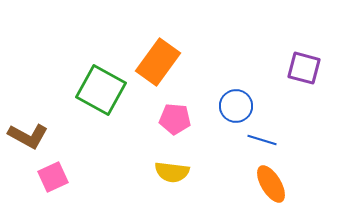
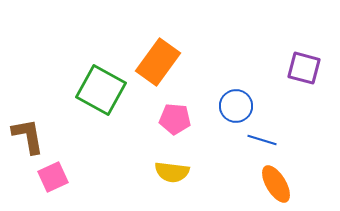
brown L-shape: rotated 129 degrees counterclockwise
orange ellipse: moved 5 px right
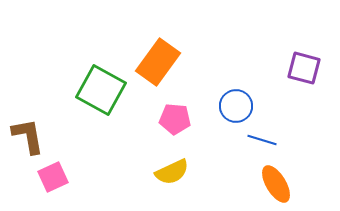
yellow semicircle: rotated 32 degrees counterclockwise
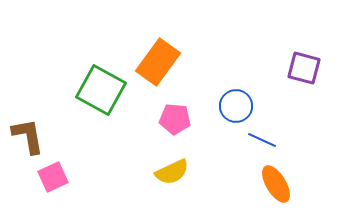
blue line: rotated 8 degrees clockwise
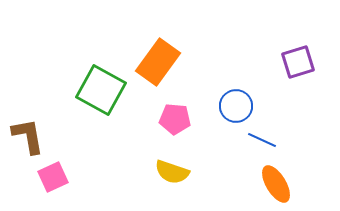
purple square: moved 6 px left, 6 px up; rotated 32 degrees counterclockwise
yellow semicircle: rotated 44 degrees clockwise
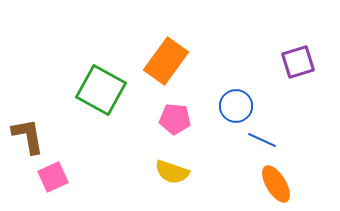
orange rectangle: moved 8 px right, 1 px up
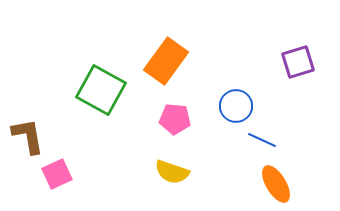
pink square: moved 4 px right, 3 px up
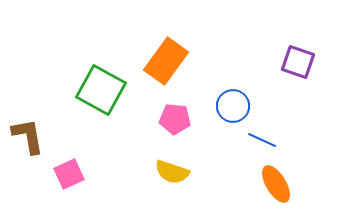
purple square: rotated 36 degrees clockwise
blue circle: moved 3 px left
pink square: moved 12 px right
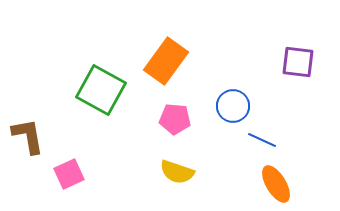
purple square: rotated 12 degrees counterclockwise
yellow semicircle: moved 5 px right
